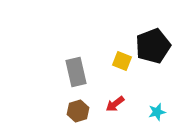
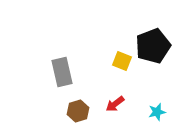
gray rectangle: moved 14 px left
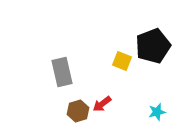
red arrow: moved 13 px left
